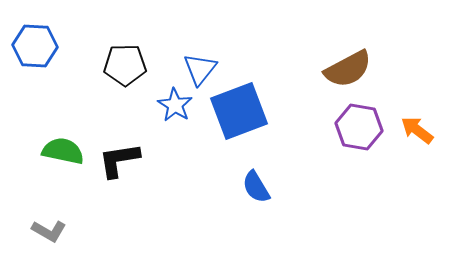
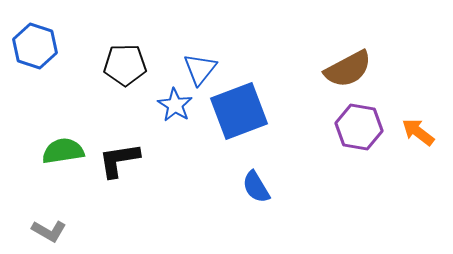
blue hexagon: rotated 15 degrees clockwise
orange arrow: moved 1 px right, 2 px down
green semicircle: rotated 21 degrees counterclockwise
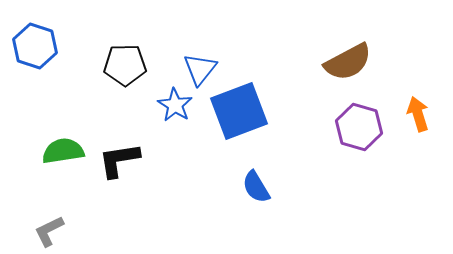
brown semicircle: moved 7 px up
purple hexagon: rotated 6 degrees clockwise
orange arrow: moved 18 px up; rotated 36 degrees clockwise
gray L-shape: rotated 124 degrees clockwise
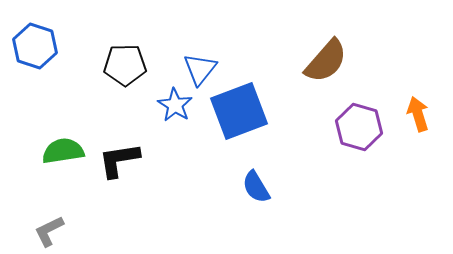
brown semicircle: moved 22 px left, 1 px up; rotated 21 degrees counterclockwise
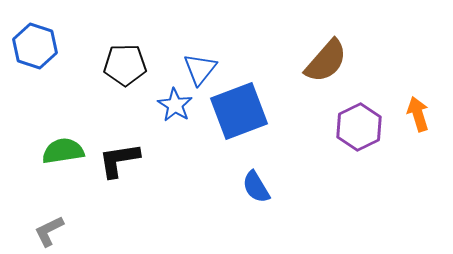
purple hexagon: rotated 18 degrees clockwise
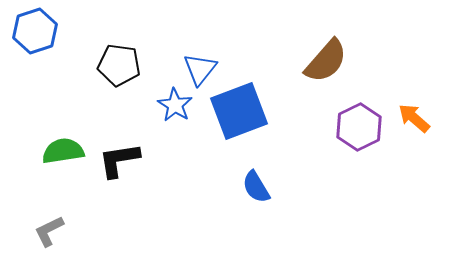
blue hexagon: moved 15 px up; rotated 24 degrees clockwise
black pentagon: moved 6 px left; rotated 9 degrees clockwise
orange arrow: moved 4 px left, 4 px down; rotated 32 degrees counterclockwise
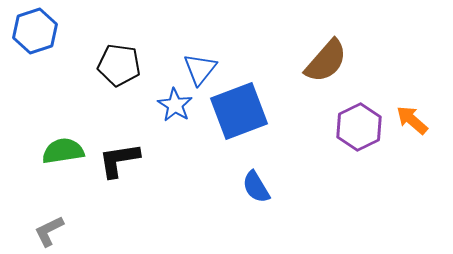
orange arrow: moved 2 px left, 2 px down
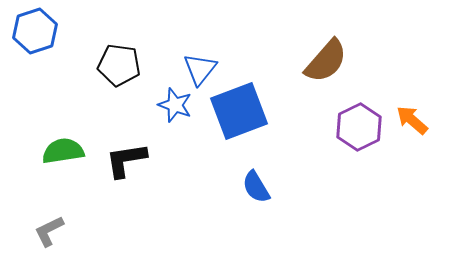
blue star: rotated 12 degrees counterclockwise
black L-shape: moved 7 px right
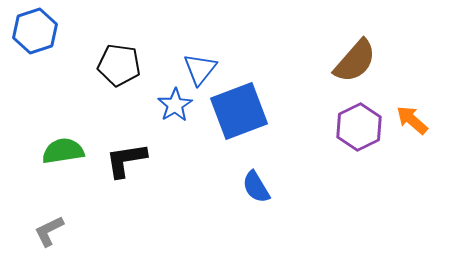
brown semicircle: moved 29 px right
blue star: rotated 20 degrees clockwise
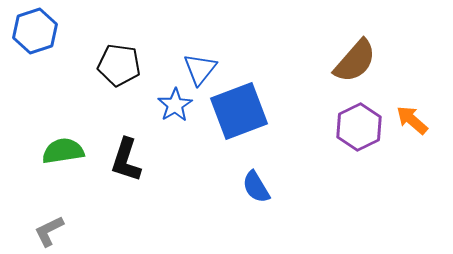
black L-shape: rotated 63 degrees counterclockwise
